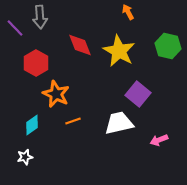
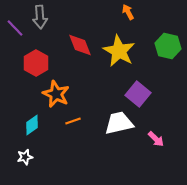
pink arrow: moved 3 px left, 1 px up; rotated 114 degrees counterclockwise
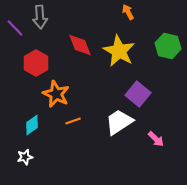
white trapezoid: moved 1 px up; rotated 20 degrees counterclockwise
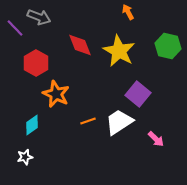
gray arrow: moved 1 px left; rotated 65 degrees counterclockwise
orange line: moved 15 px right
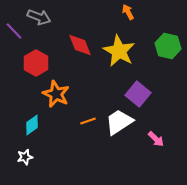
purple line: moved 1 px left, 3 px down
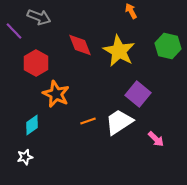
orange arrow: moved 3 px right, 1 px up
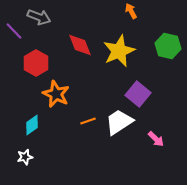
yellow star: rotated 20 degrees clockwise
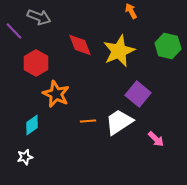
orange line: rotated 14 degrees clockwise
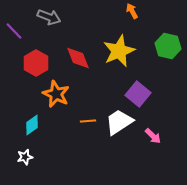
orange arrow: moved 1 px right
gray arrow: moved 10 px right
red diamond: moved 2 px left, 13 px down
pink arrow: moved 3 px left, 3 px up
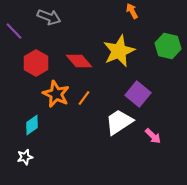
red diamond: moved 1 px right, 3 px down; rotated 20 degrees counterclockwise
orange line: moved 4 px left, 23 px up; rotated 49 degrees counterclockwise
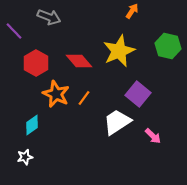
orange arrow: rotated 63 degrees clockwise
white trapezoid: moved 2 px left
